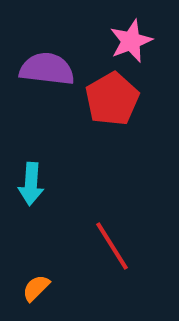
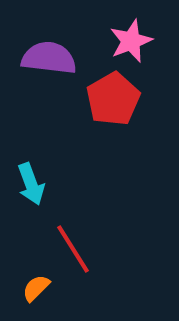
purple semicircle: moved 2 px right, 11 px up
red pentagon: moved 1 px right
cyan arrow: rotated 24 degrees counterclockwise
red line: moved 39 px left, 3 px down
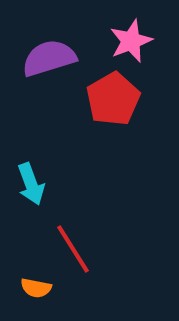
purple semicircle: rotated 24 degrees counterclockwise
orange semicircle: rotated 124 degrees counterclockwise
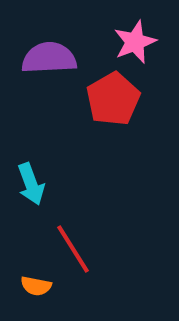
pink star: moved 4 px right, 1 px down
purple semicircle: rotated 14 degrees clockwise
orange semicircle: moved 2 px up
